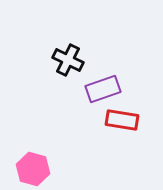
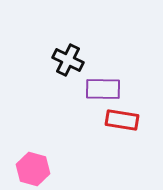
purple rectangle: rotated 20 degrees clockwise
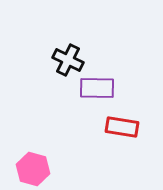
purple rectangle: moved 6 px left, 1 px up
red rectangle: moved 7 px down
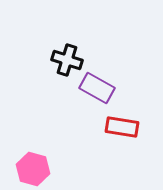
black cross: moved 1 px left; rotated 8 degrees counterclockwise
purple rectangle: rotated 28 degrees clockwise
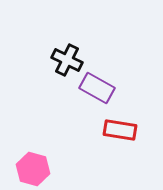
black cross: rotated 8 degrees clockwise
red rectangle: moved 2 px left, 3 px down
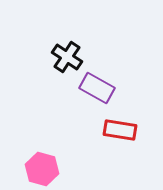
black cross: moved 3 px up; rotated 8 degrees clockwise
pink hexagon: moved 9 px right
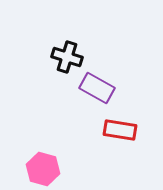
black cross: rotated 16 degrees counterclockwise
pink hexagon: moved 1 px right
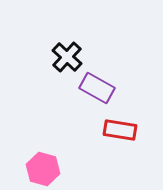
black cross: rotated 24 degrees clockwise
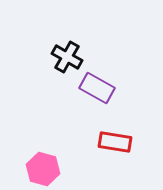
black cross: rotated 12 degrees counterclockwise
red rectangle: moved 5 px left, 12 px down
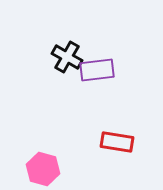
purple rectangle: moved 18 px up; rotated 36 degrees counterclockwise
red rectangle: moved 2 px right
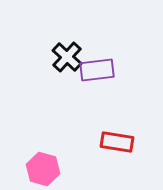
black cross: rotated 12 degrees clockwise
